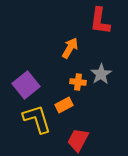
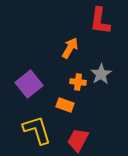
purple square: moved 3 px right, 1 px up
orange rectangle: moved 1 px right; rotated 48 degrees clockwise
yellow L-shape: moved 11 px down
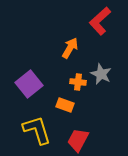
red L-shape: rotated 40 degrees clockwise
gray star: rotated 15 degrees counterclockwise
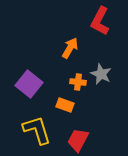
red L-shape: rotated 20 degrees counterclockwise
purple square: rotated 12 degrees counterclockwise
